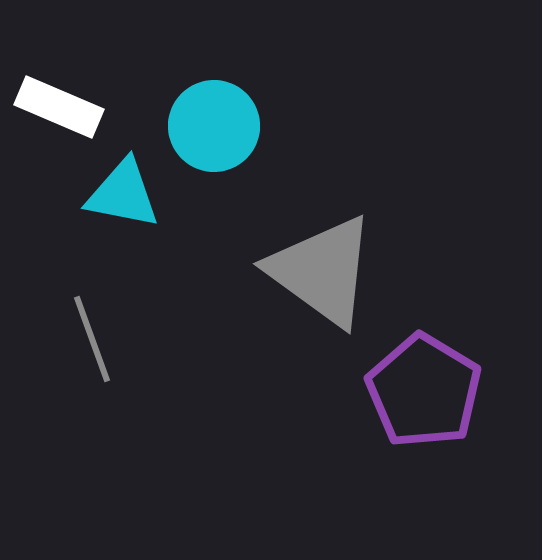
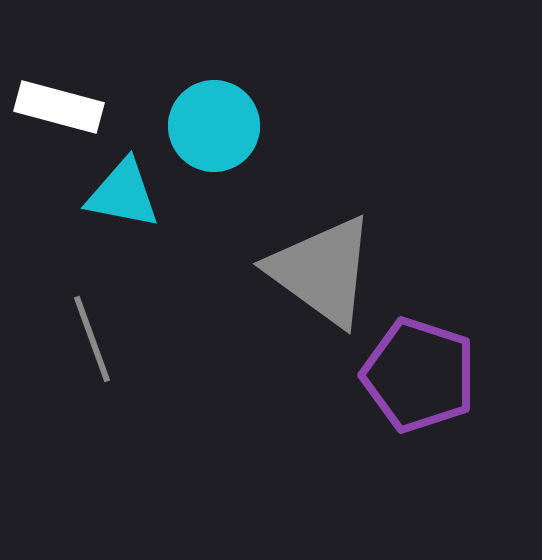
white rectangle: rotated 8 degrees counterclockwise
purple pentagon: moved 5 px left, 16 px up; rotated 13 degrees counterclockwise
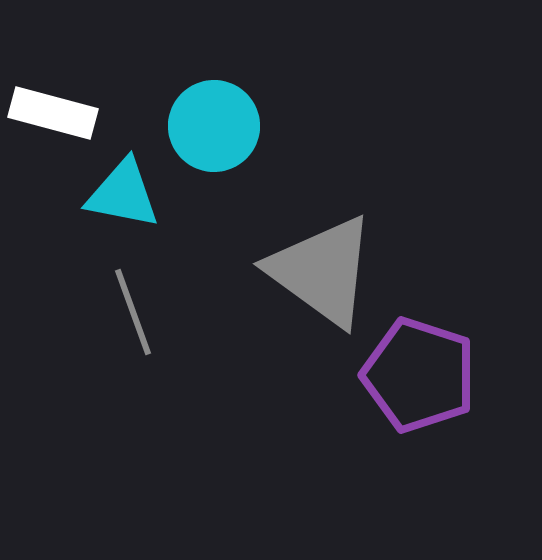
white rectangle: moved 6 px left, 6 px down
gray line: moved 41 px right, 27 px up
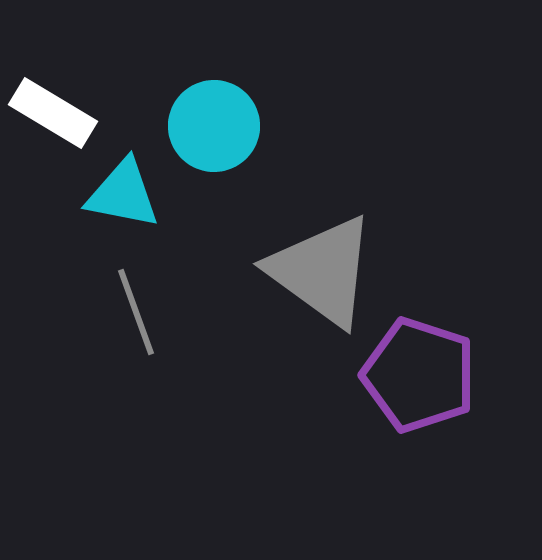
white rectangle: rotated 16 degrees clockwise
gray line: moved 3 px right
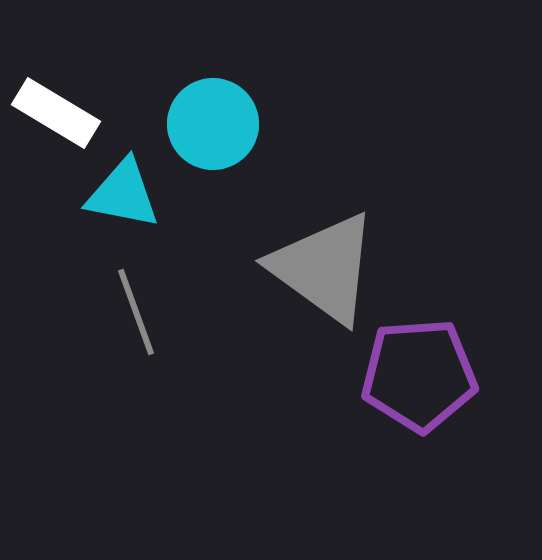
white rectangle: moved 3 px right
cyan circle: moved 1 px left, 2 px up
gray triangle: moved 2 px right, 3 px up
purple pentagon: rotated 22 degrees counterclockwise
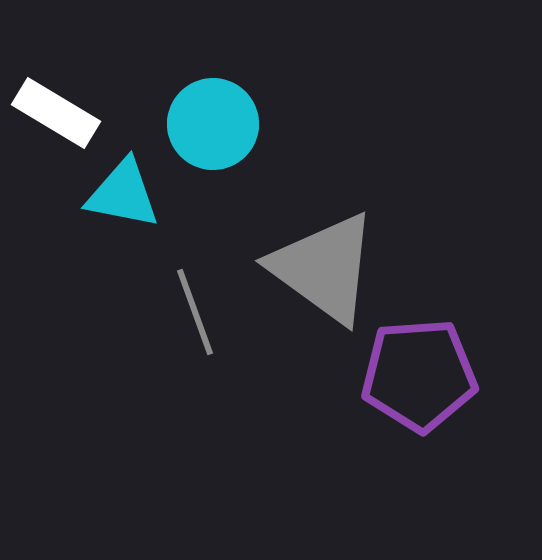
gray line: moved 59 px right
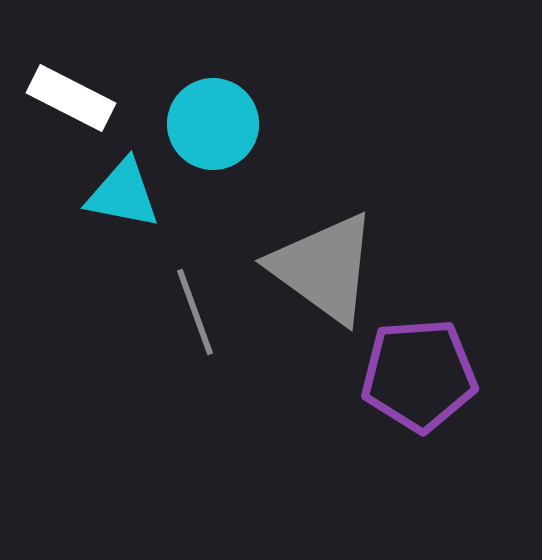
white rectangle: moved 15 px right, 15 px up; rotated 4 degrees counterclockwise
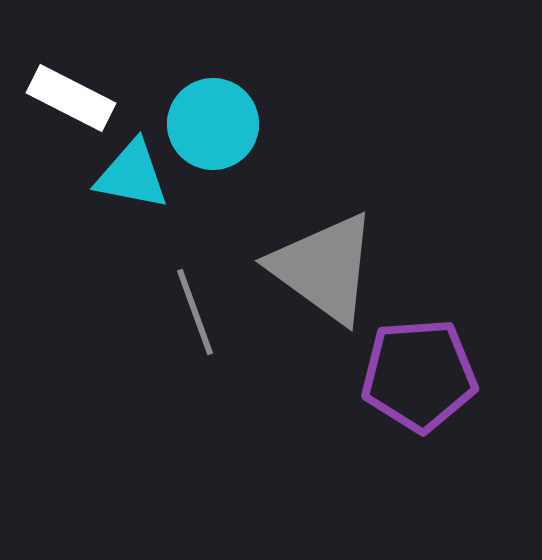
cyan triangle: moved 9 px right, 19 px up
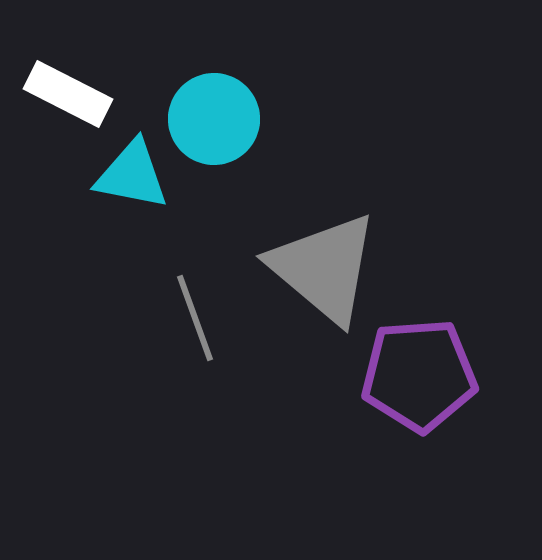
white rectangle: moved 3 px left, 4 px up
cyan circle: moved 1 px right, 5 px up
gray triangle: rotated 4 degrees clockwise
gray line: moved 6 px down
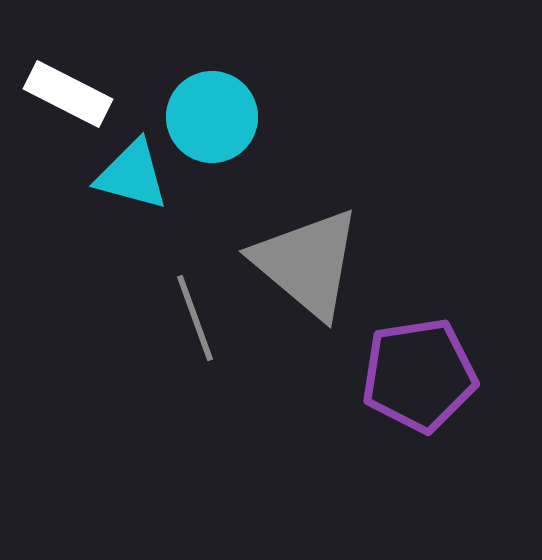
cyan circle: moved 2 px left, 2 px up
cyan triangle: rotated 4 degrees clockwise
gray triangle: moved 17 px left, 5 px up
purple pentagon: rotated 5 degrees counterclockwise
